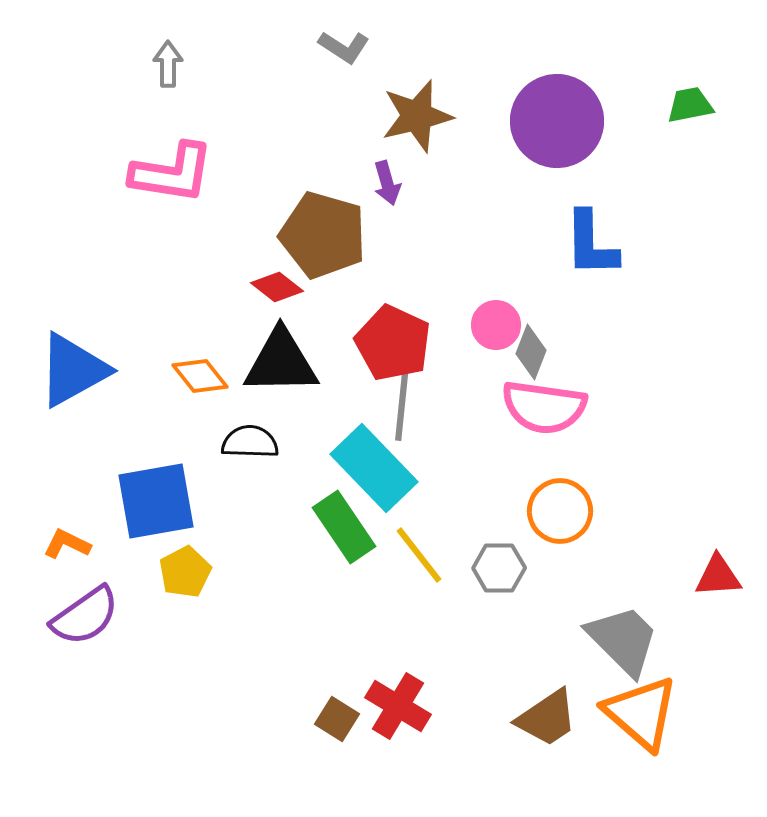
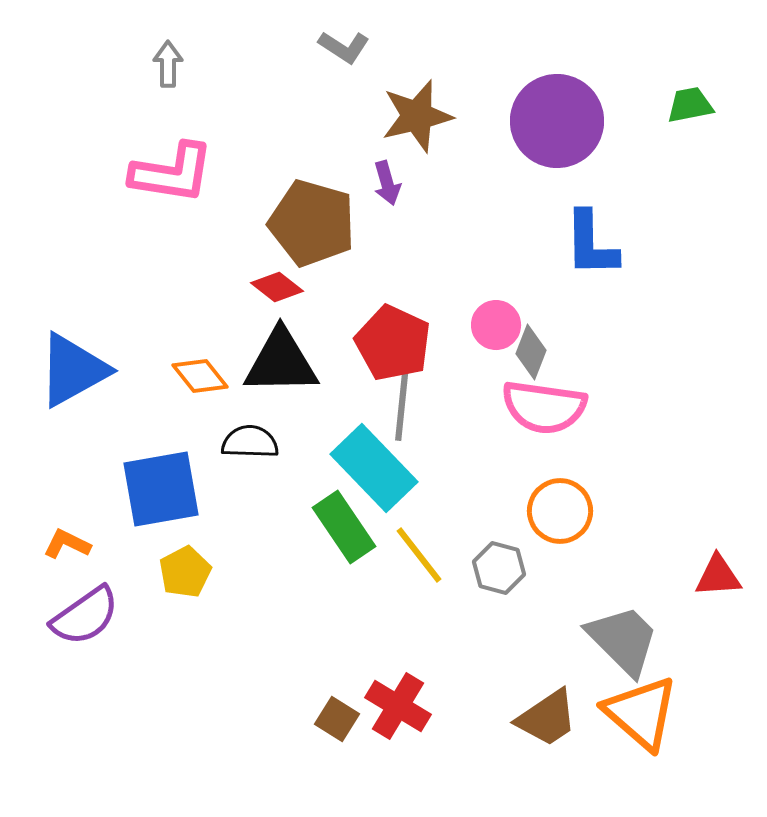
brown pentagon: moved 11 px left, 12 px up
blue square: moved 5 px right, 12 px up
gray hexagon: rotated 15 degrees clockwise
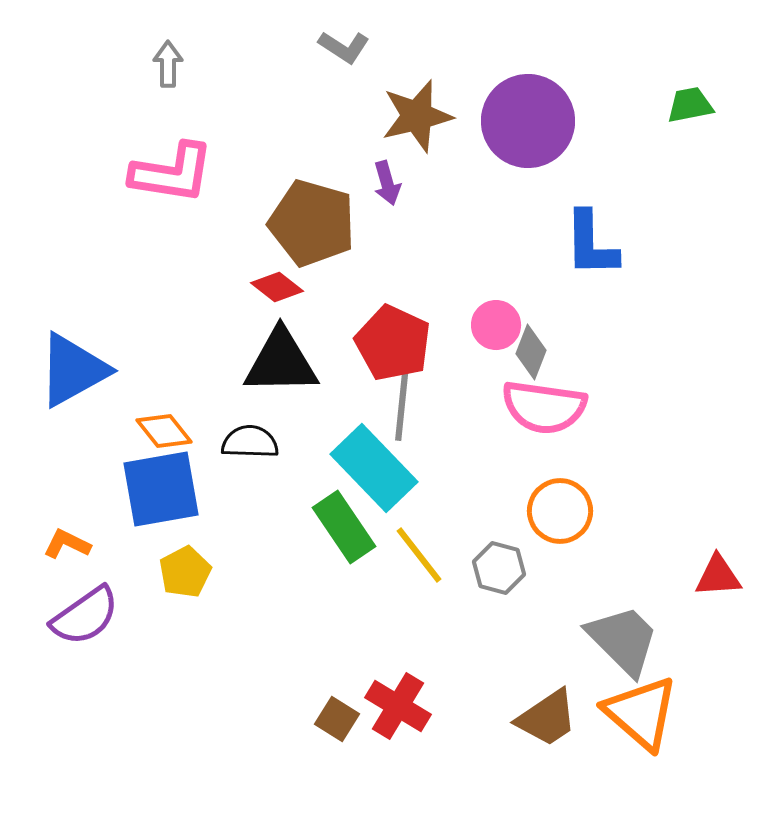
purple circle: moved 29 px left
orange diamond: moved 36 px left, 55 px down
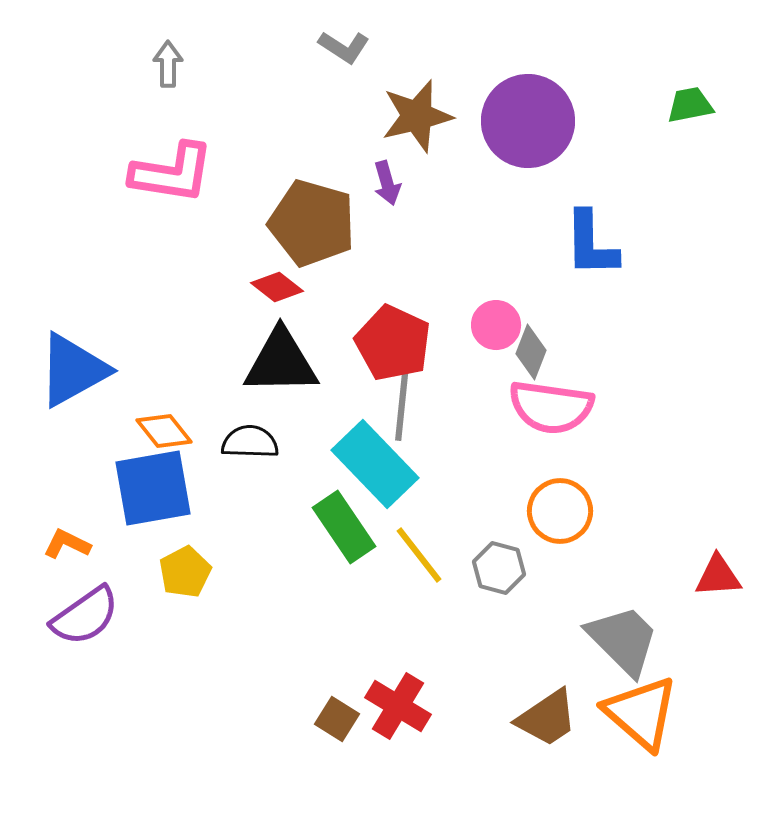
pink semicircle: moved 7 px right
cyan rectangle: moved 1 px right, 4 px up
blue square: moved 8 px left, 1 px up
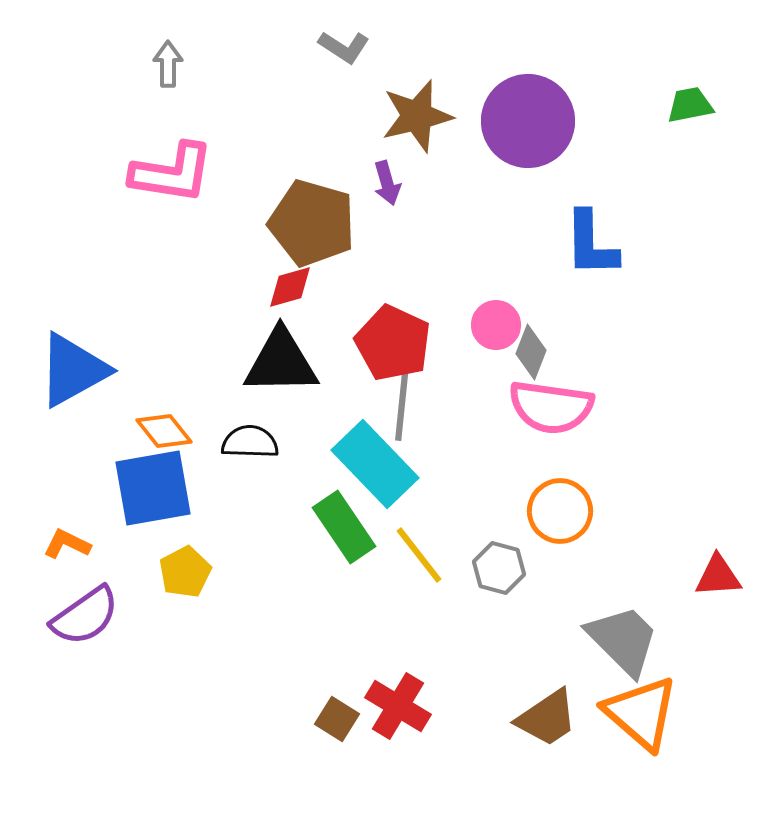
red diamond: moved 13 px right; rotated 54 degrees counterclockwise
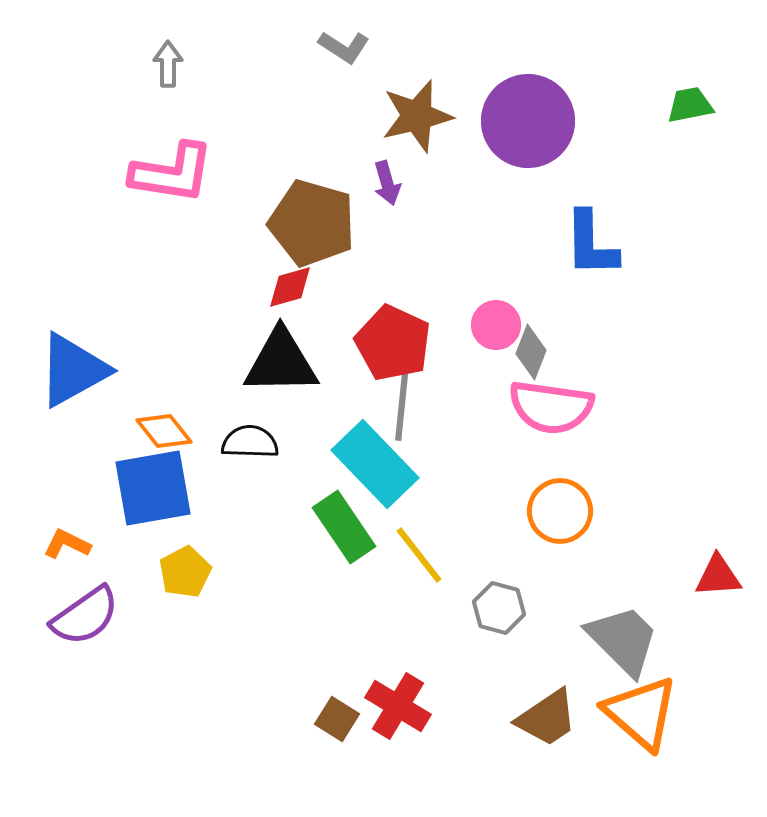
gray hexagon: moved 40 px down
